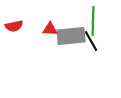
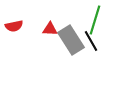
green line: moved 2 px right, 1 px up; rotated 16 degrees clockwise
gray rectangle: moved 4 px down; rotated 64 degrees clockwise
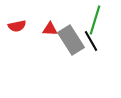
red semicircle: moved 3 px right
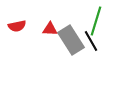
green line: moved 1 px right, 1 px down
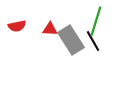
black line: moved 2 px right
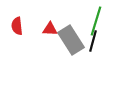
red semicircle: rotated 96 degrees clockwise
black line: rotated 45 degrees clockwise
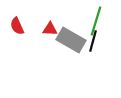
red semicircle: rotated 18 degrees counterclockwise
gray rectangle: rotated 28 degrees counterclockwise
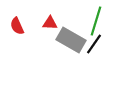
red triangle: moved 6 px up
black line: moved 1 px right, 3 px down; rotated 20 degrees clockwise
